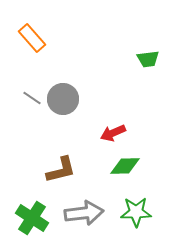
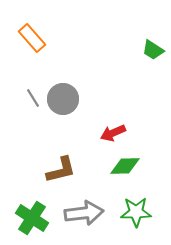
green trapezoid: moved 5 px right, 9 px up; rotated 40 degrees clockwise
gray line: moved 1 px right; rotated 24 degrees clockwise
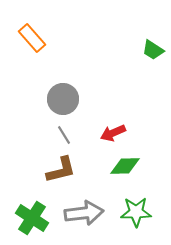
gray line: moved 31 px right, 37 px down
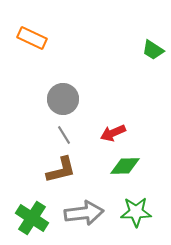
orange rectangle: rotated 24 degrees counterclockwise
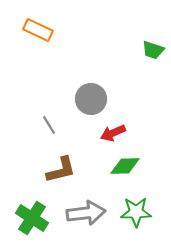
orange rectangle: moved 6 px right, 8 px up
green trapezoid: rotated 15 degrees counterclockwise
gray circle: moved 28 px right
gray line: moved 15 px left, 10 px up
gray arrow: moved 2 px right
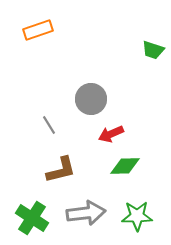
orange rectangle: rotated 44 degrees counterclockwise
red arrow: moved 2 px left, 1 px down
green star: moved 1 px right, 4 px down
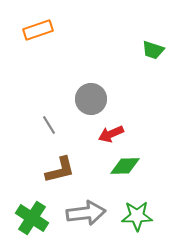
brown L-shape: moved 1 px left
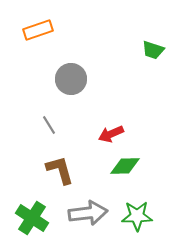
gray circle: moved 20 px left, 20 px up
brown L-shape: rotated 92 degrees counterclockwise
gray arrow: moved 2 px right
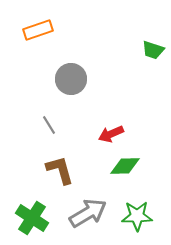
gray arrow: rotated 24 degrees counterclockwise
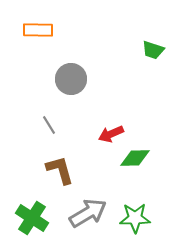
orange rectangle: rotated 20 degrees clockwise
green diamond: moved 10 px right, 8 px up
green star: moved 2 px left, 2 px down
